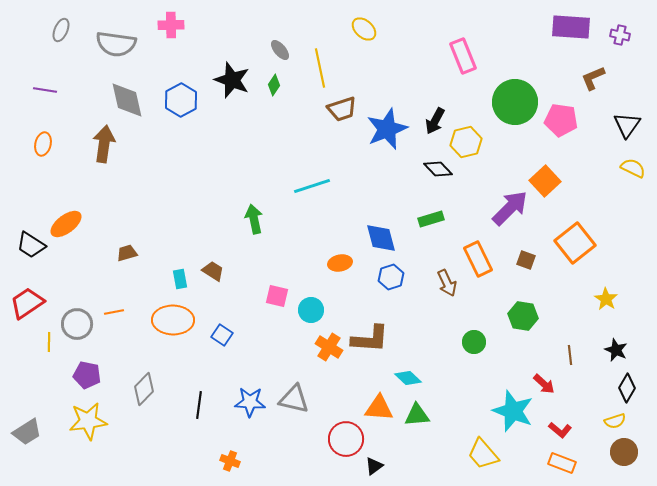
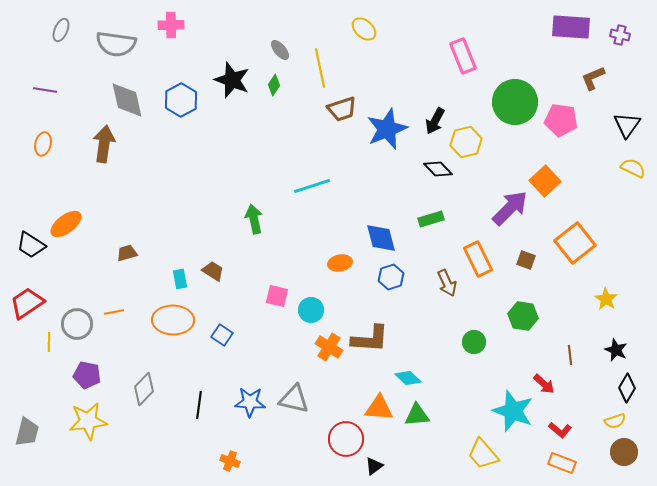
gray trapezoid at (27, 432): rotated 44 degrees counterclockwise
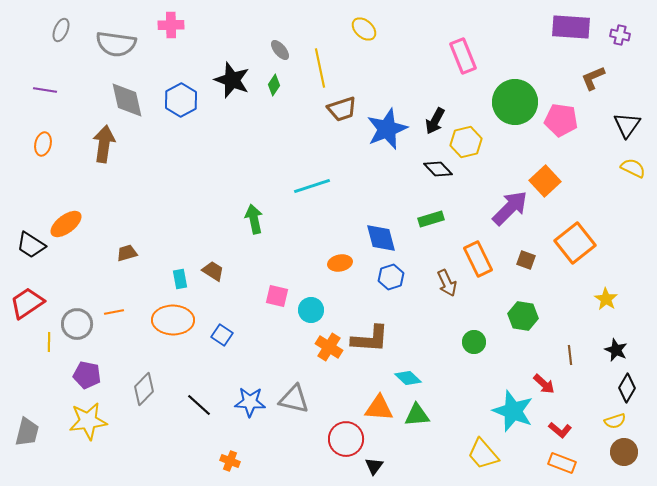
black line at (199, 405): rotated 56 degrees counterclockwise
black triangle at (374, 466): rotated 18 degrees counterclockwise
